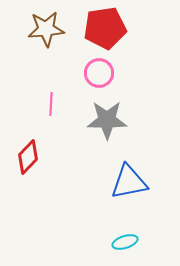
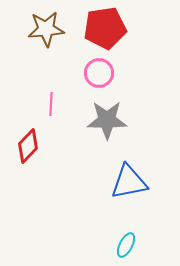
red diamond: moved 11 px up
cyan ellipse: moved 1 px right, 3 px down; rotated 45 degrees counterclockwise
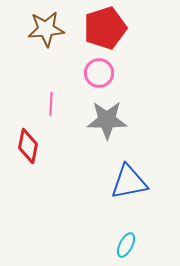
red pentagon: rotated 9 degrees counterclockwise
red diamond: rotated 32 degrees counterclockwise
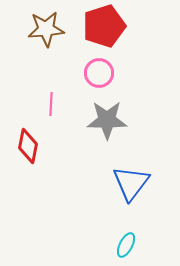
red pentagon: moved 1 px left, 2 px up
blue triangle: moved 2 px right, 1 px down; rotated 42 degrees counterclockwise
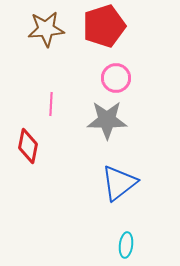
pink circle: moved 17 px right, 5 px down
blue triangle: moved 12 px left; rotated 15 degrees clockwise
cyan ellipse: rotated 20 degrees counterclockwise
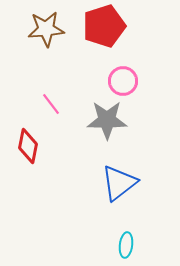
pink circle: moved 7 px right, 3 px down
pink line: rotated 40 degrees counterclockwise
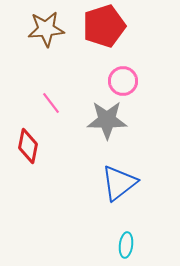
pink line: moved 1 px up
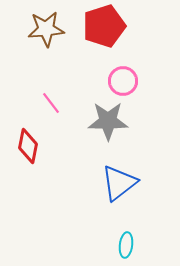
gray star: moved 1 px right, 1 px down
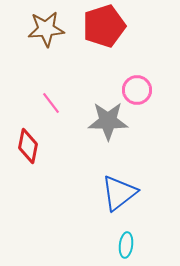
pink circle: moved 14 px right, 9 px down
blue triangle: moved 10 px down
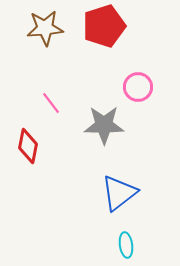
brown star: moved 1 px left, 1 px up
pink circle: moved 1 px right, 3 px up
gray star: moved 4 px left, 4 px down
cyan ellipse: rotated 15 degrees counterclockwise
